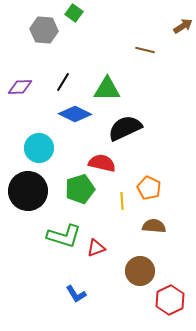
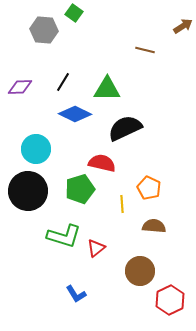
cyan circle: moved 3 px left, 1 px down
yellow line: moved 3 px down
red triangle: rotated 18 degrees counterclockwise
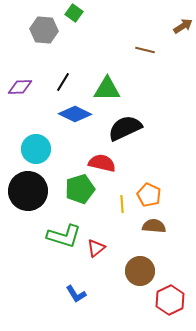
orange pentagon: moved 7 px down
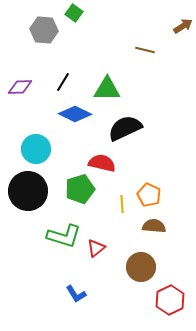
brown circle: moved 1 px right, 4 px up
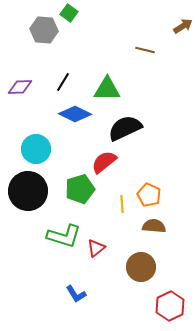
green square: moved 5 px left
red semicircle: moved 2 px right, 1 px up; rotated 52 degrees counterclockwise
red hexagon: moved 6 px down
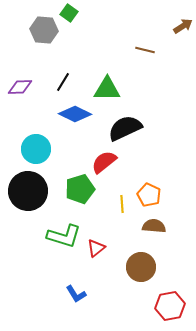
red hexagon: rotated 16 degrees clockwise
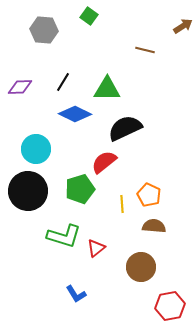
green square: moved 20 px right, 3 px down
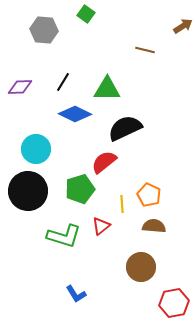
green square: moved 3 px left, 2 px up
red triangle: moved 5 px right, 22 px up
red hexagon: moved 4 px right, 3 px up
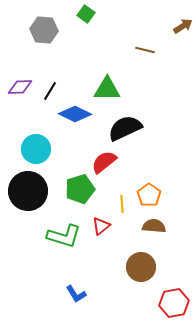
black line: moved 13 px left, 9 px down
orange pentagon: rotated 10 degrees clockwise
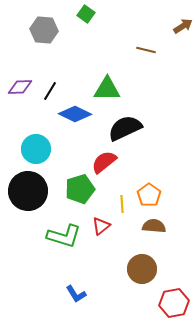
brown line: moved 1 px right
brown circle: moved 1 px right, 2 px down
